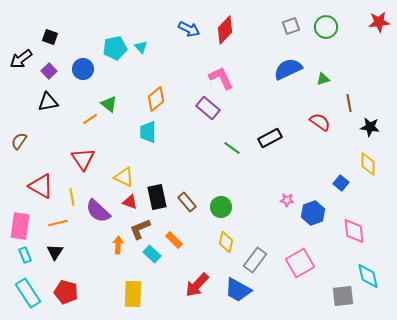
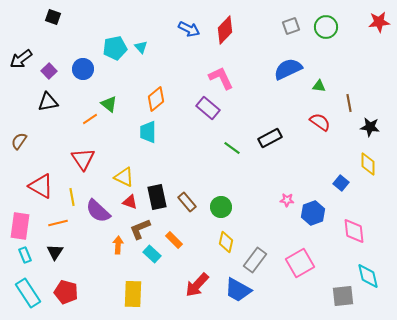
black square at (50, 37): moved 3 px right, 20 px up
green triangle at (323, 79): moved 4 px left, 7 px down; rotated 24 degrees clockwise
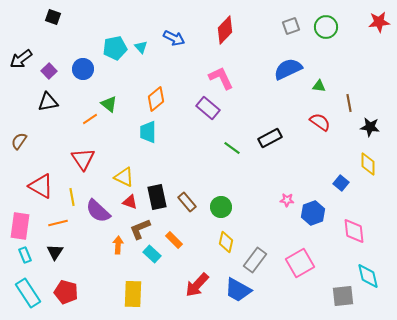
blue arrow at (189, 29): moved 15 px left, 9 px down
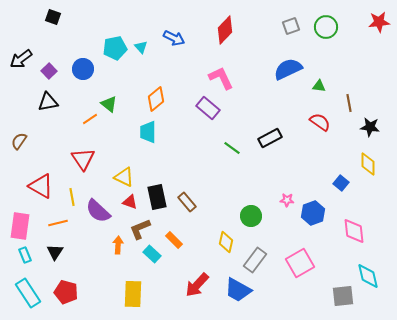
green circle at (221, 207): moved 30 px right, 9 px down
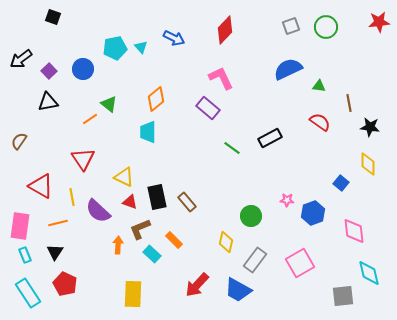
cyan diamond at (368, 276): moved 1 px right, 3 px up
red pentagon at (66, 292): moved 1 px left, 8 px up; rotated 10 degrees clockwise
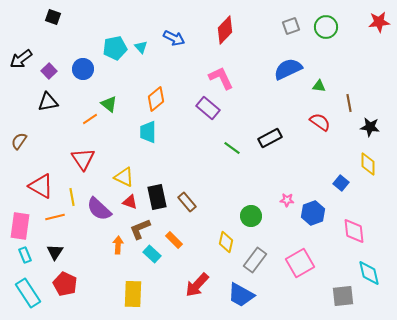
purple semicircle at (98, 211): moved 1 px right, 2 px up
orange line at (58, 223): moved 3 px left, 6 px up
blue trapezoid at (238, 290): moved 3 px right, 5 px down
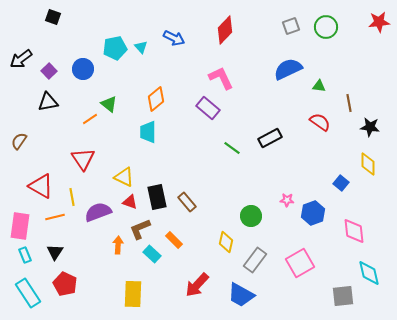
purple semicircle at (99, 209): moved 1 px left, 3 px down; rotated 116 degrees clockwise
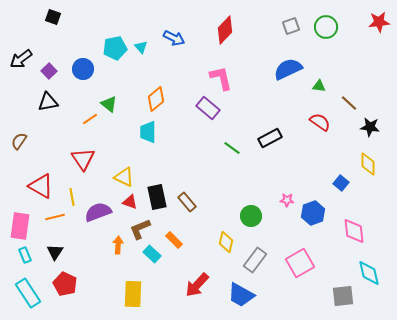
pink L-shape at (221, 78): rotated 12 degrees clockwise
brown line at (349, 103): rotated 36 degrees counterclockwise
